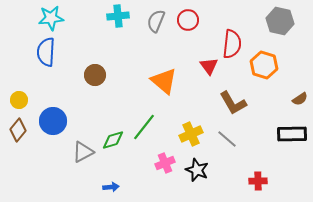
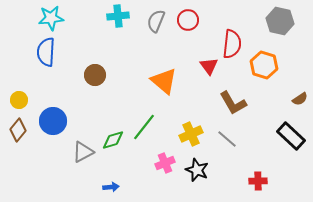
black rectangle: moved 1 px left, 2 px down; rotated 44 degrees clockwise
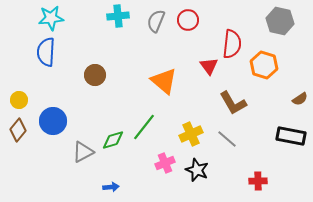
black rectangle: rotated 32 degrees counterclockwise
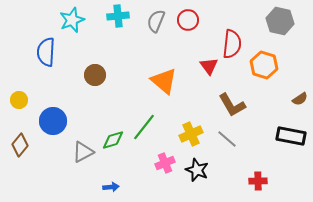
cyan star: moved 21 px right, 2 px down; rotated 15 degrees counterclockwise
brown L-shape: moved 1 px left, 2 px down
brown diamond: moved 2 px right, 15 px down
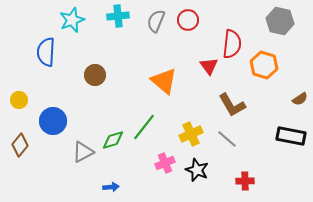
red cross: moved 13 px left
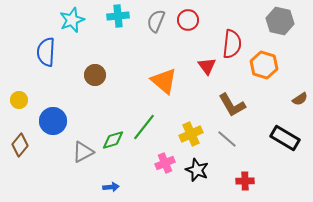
red triangle: moved 2 px left
black rectangle: moved 6 px left, 2 px down; rotated 20 degrees clockwise
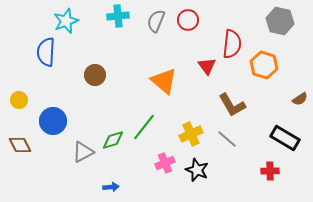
cyan star: moved 6 px left, 1 px down
brown diamond: rotated 65 degrees counterclockwise
red cross: moved 25 px right, 10 px up
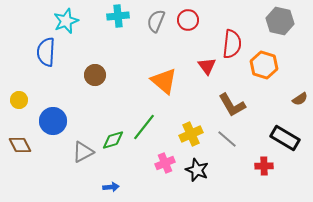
red cross: moved 6 px left, 5 px up
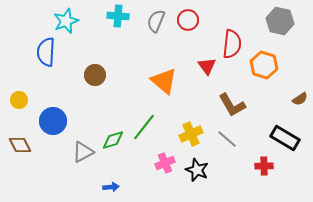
cyan cross: rotated 10 degrees clockwise
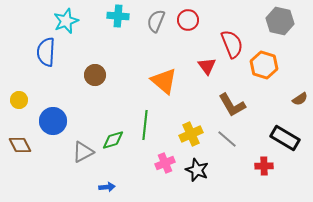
red semicircle: rotated 28 degrees counterclockwise
green line: moved 1 px right, 2 px up; rotated 32 degrees counterclockwise
blue arrow: moved 4 px left
